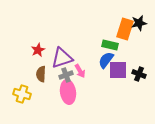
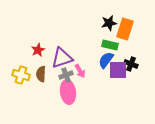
black star: moved 30 px left
black cross: moved 8 px left, 10 px up
yellow cross: moved 1 px left, 19 px up
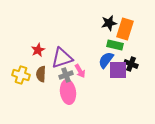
green rectangle: moved 5 px right
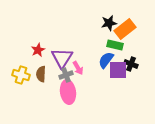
orange rectangle: rotated 35 degrees clockwise
purple triangle: rotated 40 degrees counterclockwise
pink arrow: moved 2 px left, 3 px up
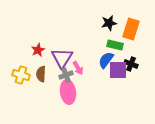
orange rectangle: moved 6 px right; rotated 35 degrees counterclockwise
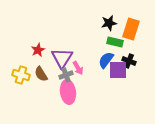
green rectangle: moved 3 px up
black cross: moved 2 px left, 3 px up
brown semicircle: rotated 35 degrees counterclockwise
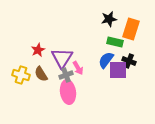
black star: moved 4 px up
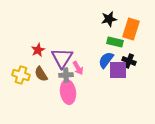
gray cross: rotated 16 degrees clockwise
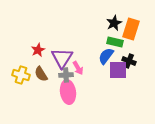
black star: moved 5 px right, 4 px down; rotated 14 degrees counterclockwise
blue semicircle: moved 4 px up
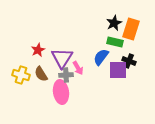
blue semicircle: moved 5 px left, 1 px down
pink ellipse: moved 7 px left
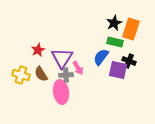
purple square: rotated 12 degrees clockwise
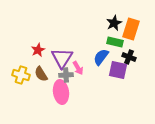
black cross: moved 4 px up
